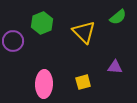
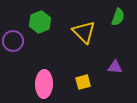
green semicircle: rotated 30 degrees counterclockwise
green hexagon: moved 2 px left, 1 px up
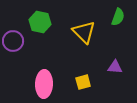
green hexagon: rotated 25 degrees counterclockwise
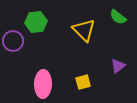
green semicircle: rotated 108 degrees clockwise
green hexagon: moved 4 px left; rotated 20 degrees counterclockwise
yellow triangle: moved 2 px up
purple triangle: moved 3 px right, 1 px up; rotated 42 degrees counterclockwise
pink ellipse: moved 1 px left
